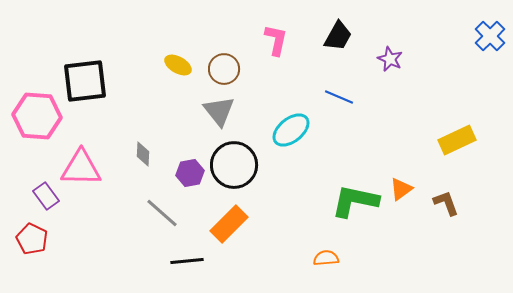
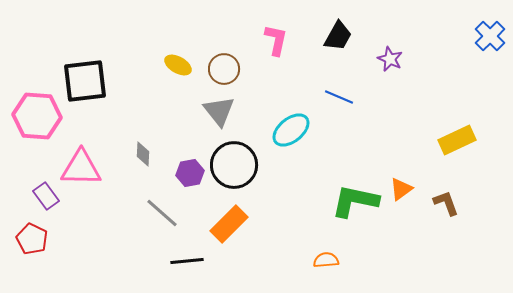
orange semicircle: moved 2 px down
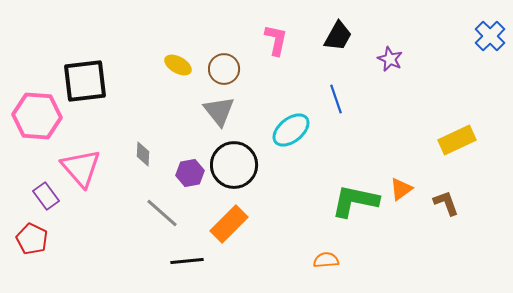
blue line: moved 3 px left, 2 px down; rotated 48 degrees clockwise
pink triangle: rotated 48 degrees clockwise
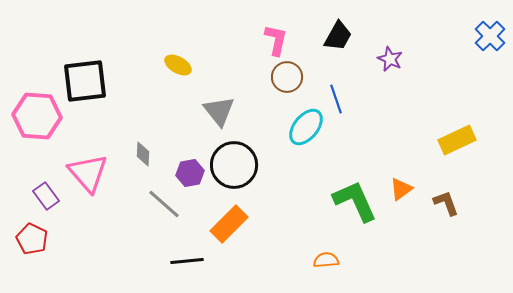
brown circle: moved 63 px right, 8 px down
cyan ellipse: moved 15 px right, 3 px up; rotated 12 degrees counterclockwise
pink triangle: moved 7 px right, 5 px down
green L-shape: rotated 54 degrees clockwise
gray line: moved 2 px right, 9 px up
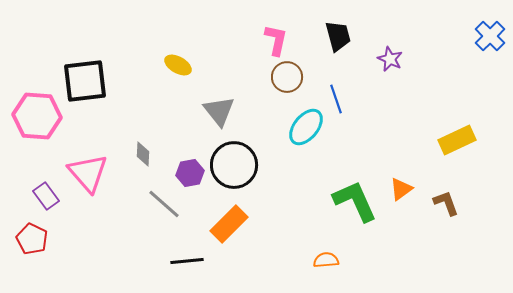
black trapezoid: rotated 44 degrees counterclockwise
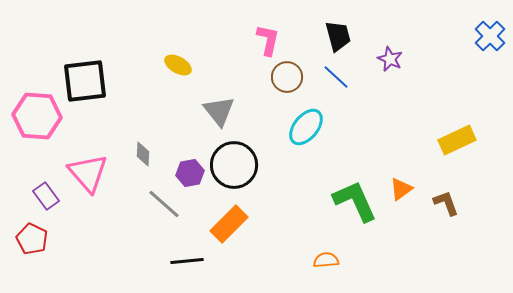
pink L-shape: moved 8 px left
blue line: moved 22 px up; rotated 28 degrees counterclockwise
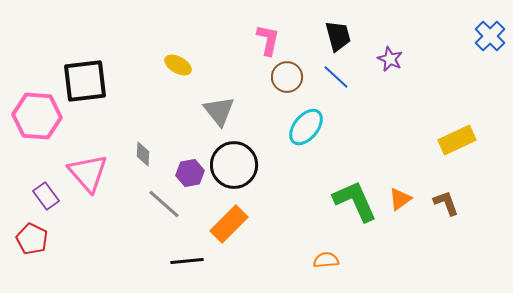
orange triangle: moved 1 px left, 10 px down
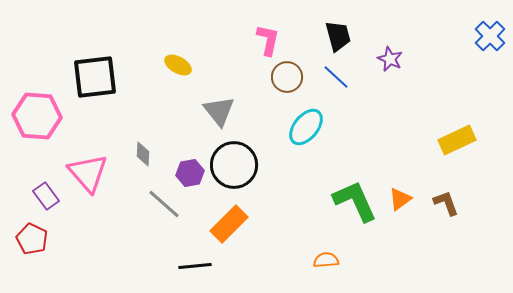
black square: moved 10 px right, 4 px up
black line: moved 8 px right, 5 px down
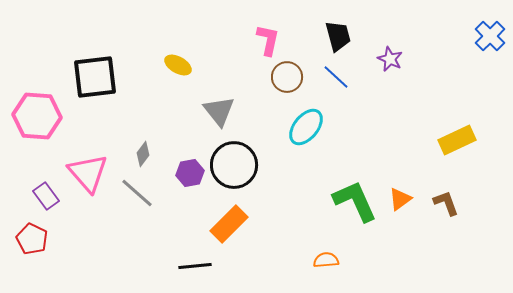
gray diamond: rotated 35 degrees clockwise
gray line: moved 27 px left, 11 px up
